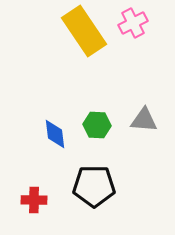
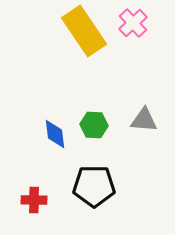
pink cross: rotated 16 degrees counterclockwise
green hexagon: moved 3 px left
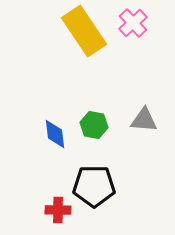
green hexagon: rotated 8 degrees clockwise
red cross: moved 24 px right, 10 px down
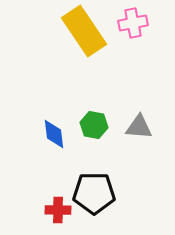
pink cross: rotated 32 degrees clockwise
gray triangle: moved 5 px left, 7 px down
blue diamond: moved 1 px left
black pentagon: moved 7 px down
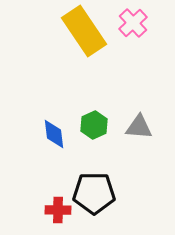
pink cross: rotated 32 degrees counterclockwise
green hexagon: rotated 24 degrees clockwise
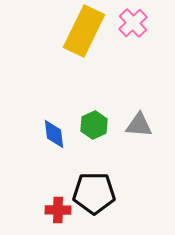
yellow rectangle: rotated 60 degrees clockwise
gray triangle: moved 2 px up
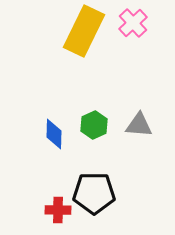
blue diamond: rotated 8 degrees clockwise
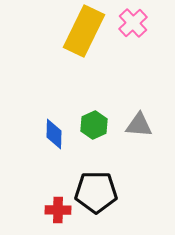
black pentagon: moved 2 px right, 1 px up
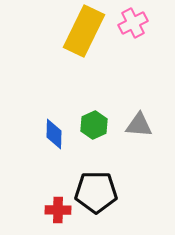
pink cross: rotated 16 degrees clockwise
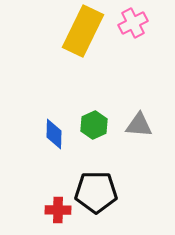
yellow rectangle: moved 1 px left
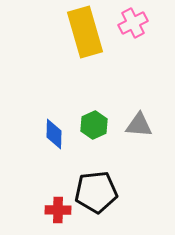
yellow rectangle: moved 2 px right, 1 px down; rotated 42 degrees counterclockwise
black pentagon: rotated 6 degrees counterclockwise
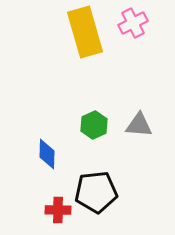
blue diamond: moved 7 px left, 20 px down
